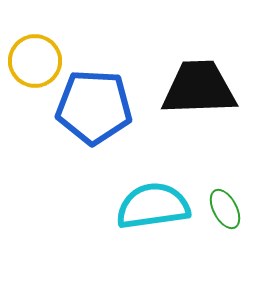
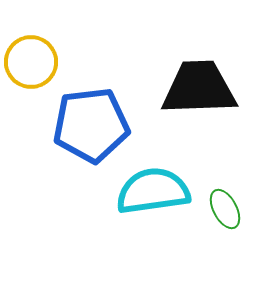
yellow circle: moved 4 px left, 1 px down
blue pentagon: moved 3 px left, 18 px down; rotated 10 degrees counterclockwise
cyan semicircle: moved 15 px up
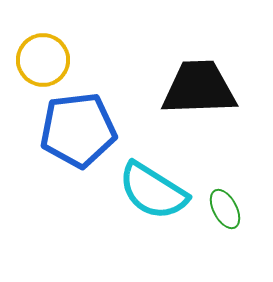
yellow circle: moved 12 px right, 2 px up
blue pentagon: moved 13 px left, 5 px down
cyan semicircle: rotated 140 degrees counterclockwise
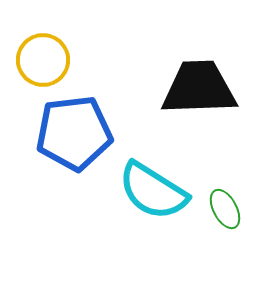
blue pentagon: moved 4 px left, 3 px down
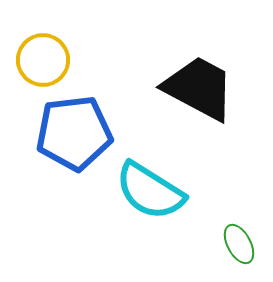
black trapezoid: rotated 30 degrees clockwise
cyan semicircle: moved 3 px left
green ellipse: moved 14 px right, 35 px down
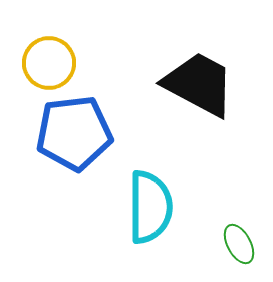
yellow circle: moved 6 px right, 3 px down
black trapezoid: moved 4 px up
cyan semicircle: moved 16 px down; rotated 122 degrees counterclockwise
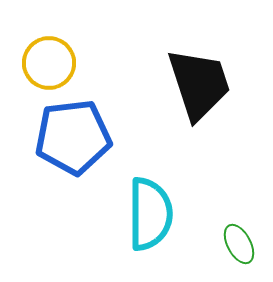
black trapezoid: rotated 44 degrees clockwise
blue pentagon: moved 1 px left, 4 px down
cyan semicircle: moved 7 px down
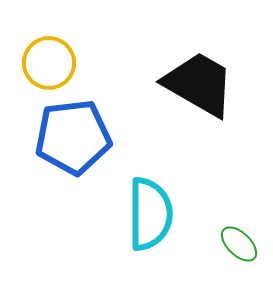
black trapezoid: rotated 42 degrees counterclockwise
green ellipse: rotated 18 degrees counterclockwise
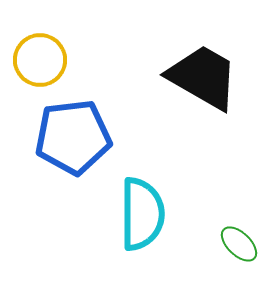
yellow circle: moved 9 px left, 3 px up
black trapezoid: moved 4 px right, 7 px up
cyan semicircle: moved 8 px left
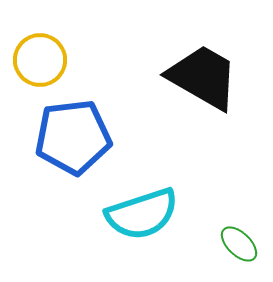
cyan semicircle: rotated 72 degrees clockwise
